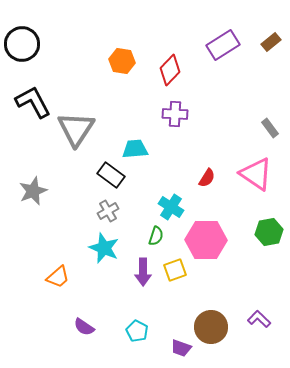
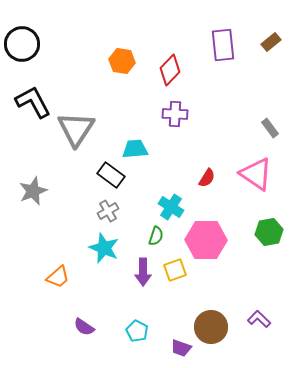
purple rectangle: rotated 64 degrees counterclockwise
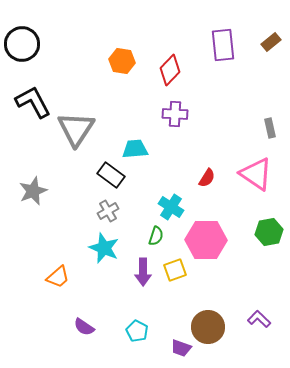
gray rectangle: rotated 24 degrees clockwise
brown circle: moved 3 px left
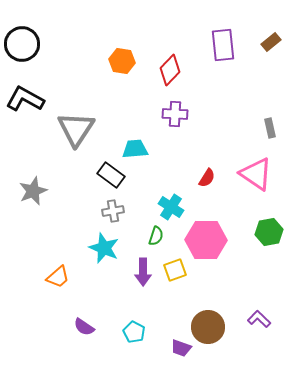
black L-shape: moved 8 px left, 3 px up; rotated 33 degrees counterclockwise
gray cross: moved 5 px right; rotated 20 degrees clockwise
cyan pentagon: moved 3 px left, 1 px down
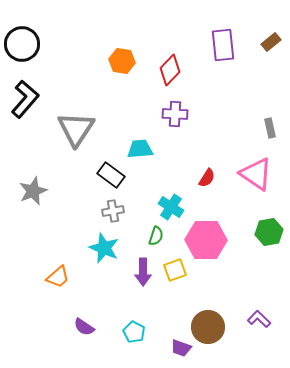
black L-shape: rotated 102 degrees clockwise
cyan trapezoid: moved 5 px right
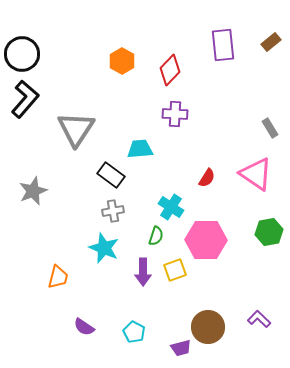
black circle: moved 10 px down
orange hexagon: rotated 20 degrees clockwise
gray rectangle: rotated 18 degrees counterclockwise
orange trapezoid: rotated 35 degrees counterclockwise
purple trapezoid: rotated 35 degrees counterclockwise
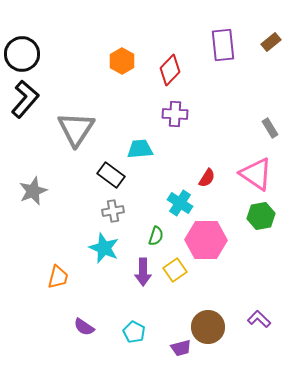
cyan cross: moved 9 px right, 4 px up
green hexagon: moved 8 px left, 16 px up
yellow square: rotated 15 degrees counterclockwise
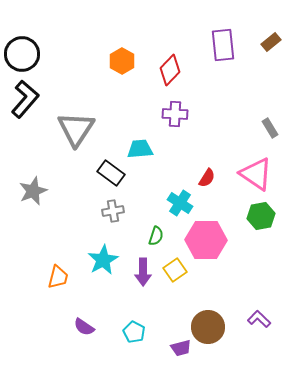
black rectangle: moved 2 px up
cyan star: moved 1 px left, 12 px down; rotated 20 degrees clockwise
